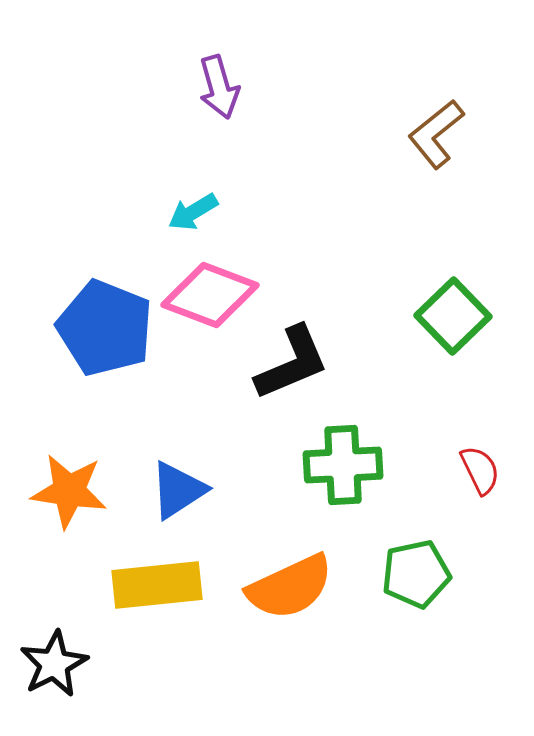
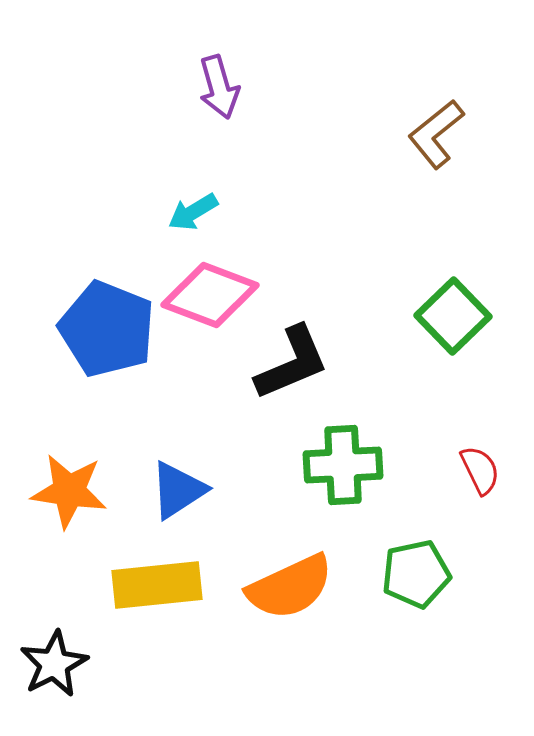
blue pentagon: moved 2 px right, 1 px down
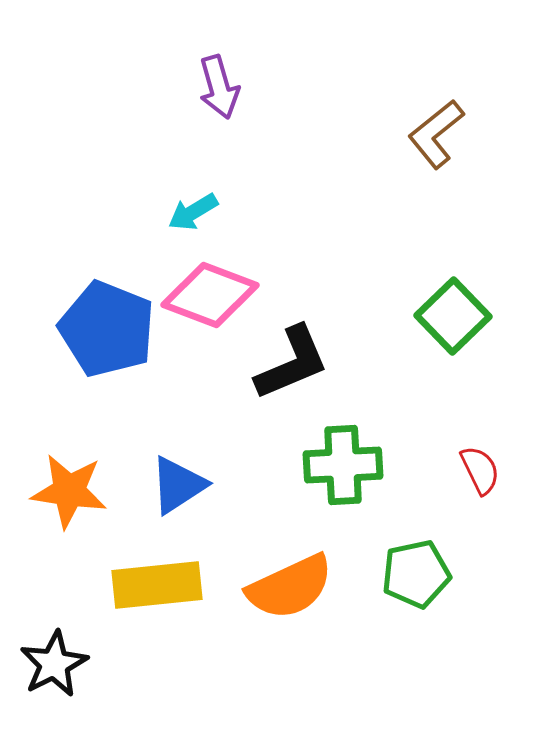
blue triangle: moved 5 px up
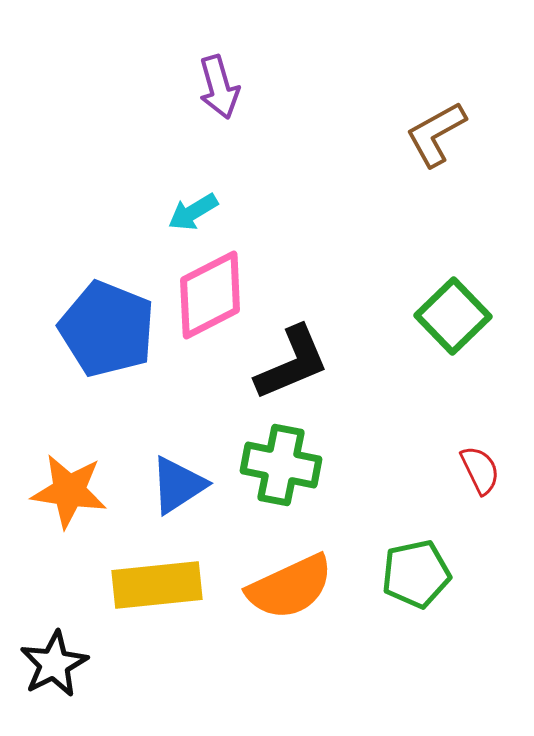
brown L-shape: rotated 10 degrees clockwise
pink diamond: rotated 48 degrees counterclockwise
green cross: moved 62 px left; rotated 14 degrees clockwise
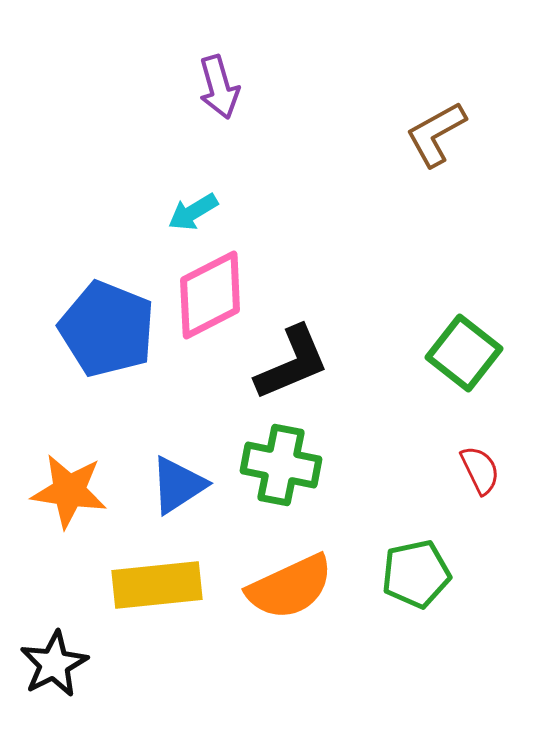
green square: moved 11 px right, 37 px down; rotated 8 degrees counterclockwise
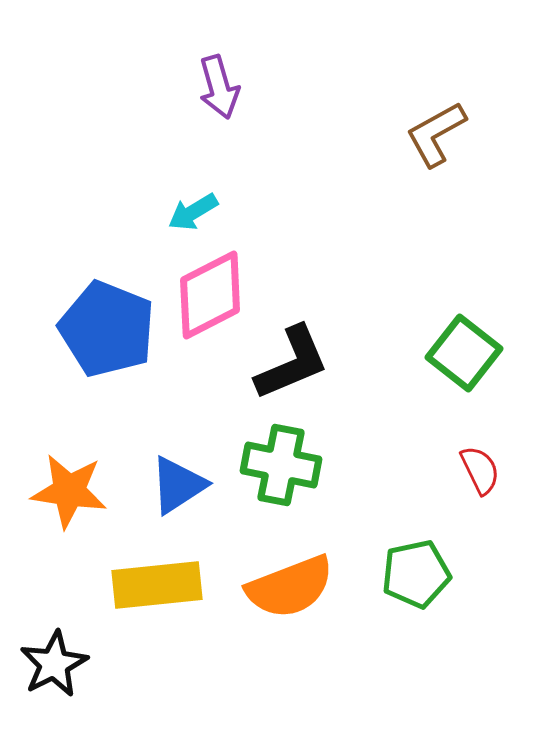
orange semicircle: rotated 4 degrees clockwise
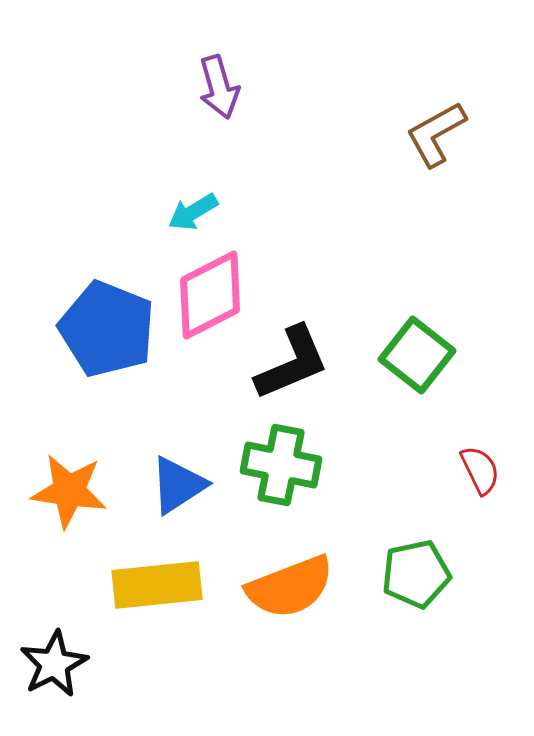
green square: moved 47 px left, 2 px down
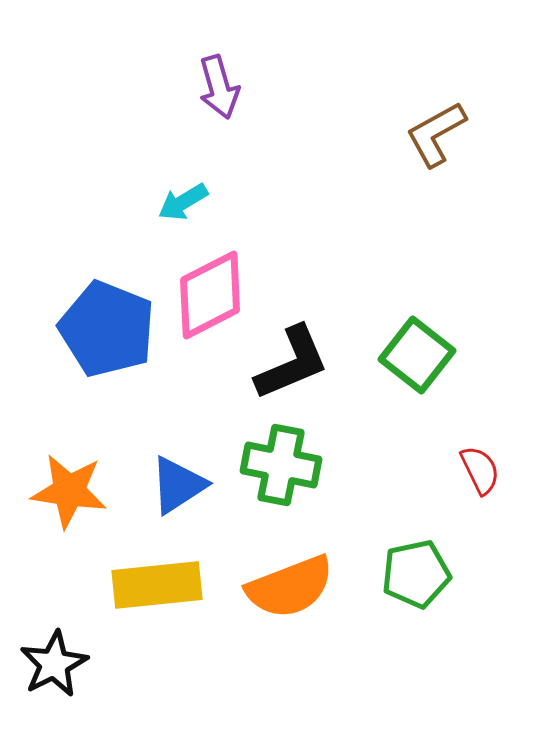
cyan arrow: moved 10 px left, 10 px up
